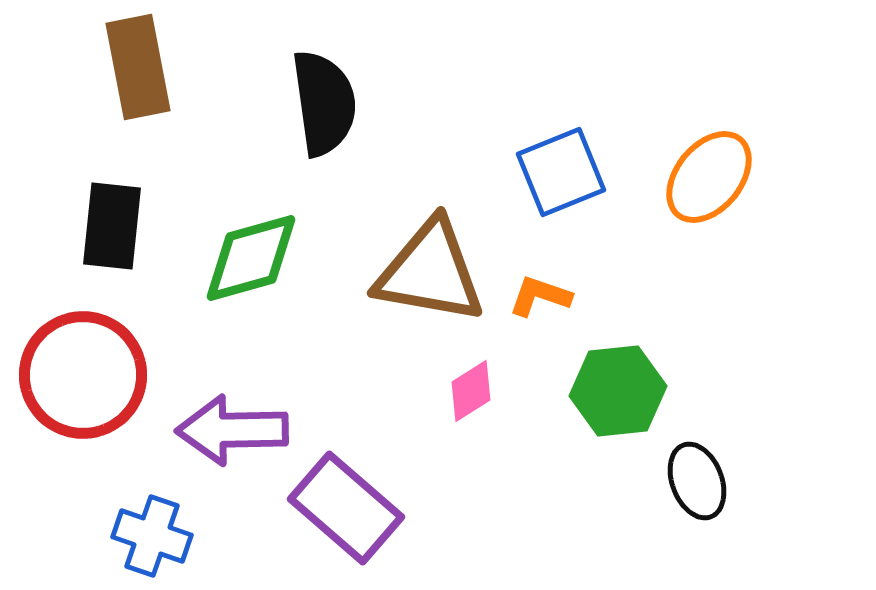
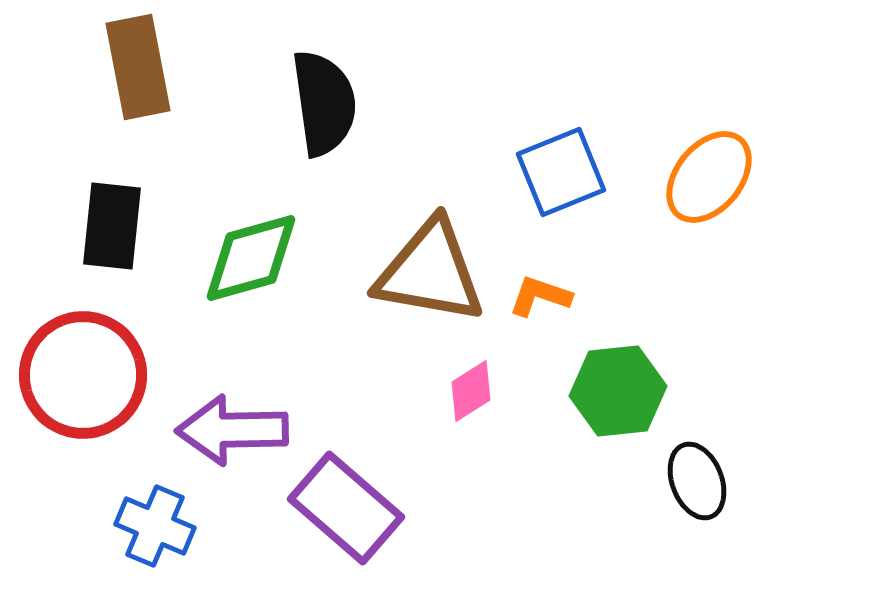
blue cross: moved 3 px right, 10 px up; rotated 4 degrees clockwise
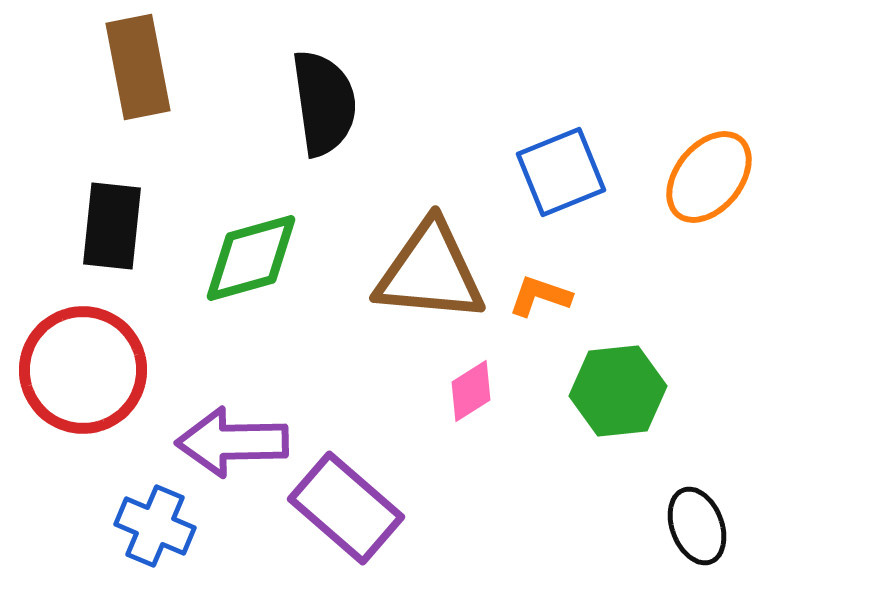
brown triangle: rotated 5 degrees counterclockwise
red circle: moved 5 px up
purple arrow: moved 12 px down
black ellipse: moved 45 px down
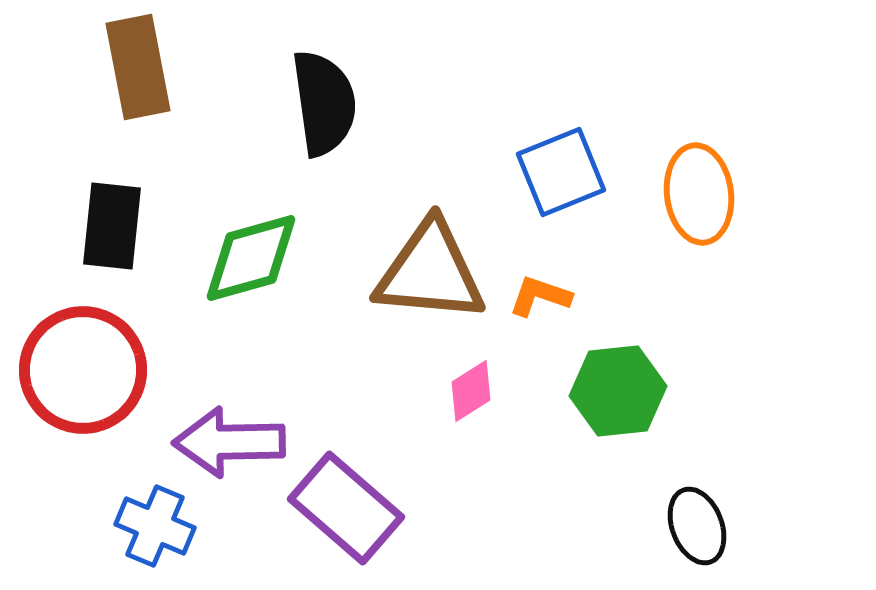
orange ellipse: moved 10 px left, 17 px down; rotated 46 degrees counterclockwise
purple arrow: moved 3 px left
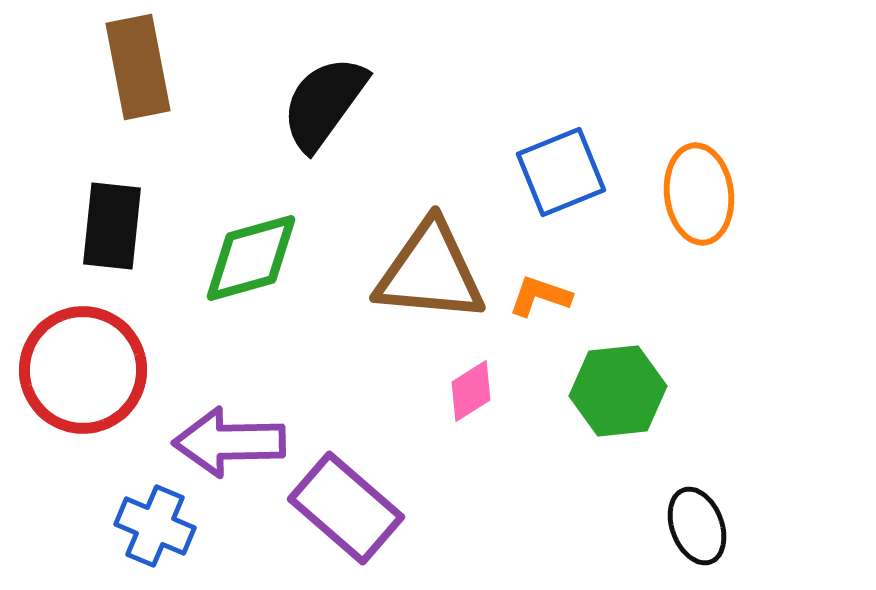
black semicircle: rotated 136 degrees counterclockwise
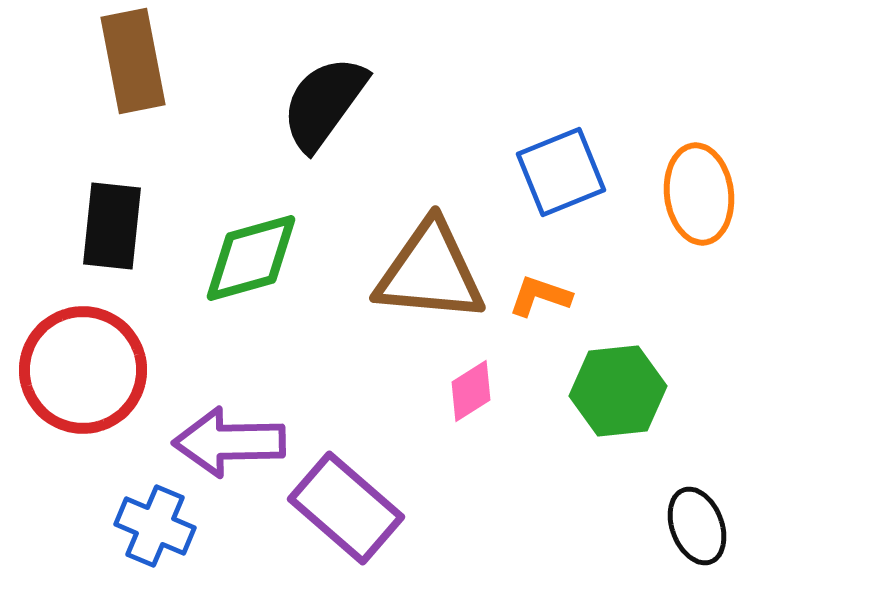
brown rectangle: moved 5 px left, 6 px up
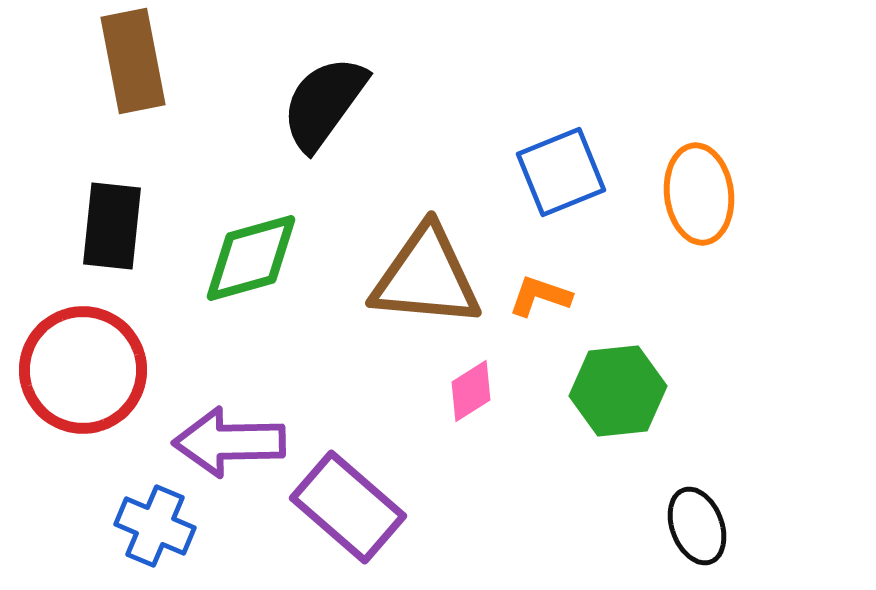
brown triangle: moved 4 px left, 5 px down
purple rectangle: moved 2 px right, 1 px up
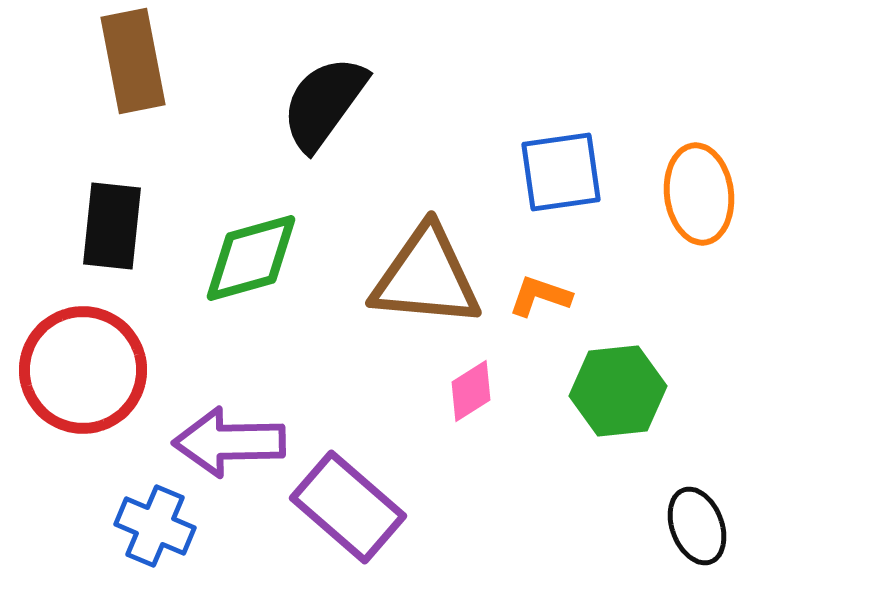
blue square: rotated 14 degrees clockwise
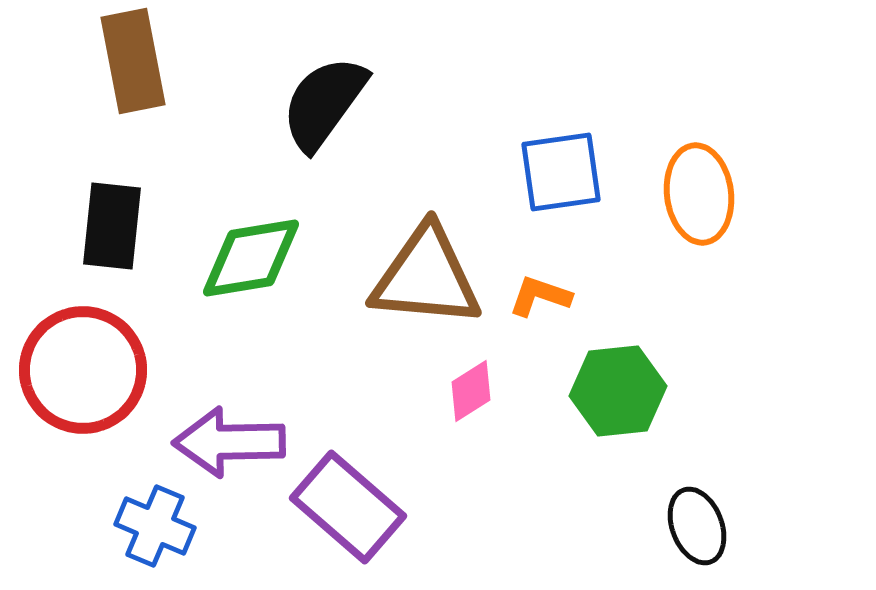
green diamond: rotated 6 degrees clockwise
